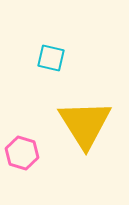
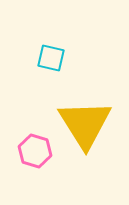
pink hexagon: moved 13 px right, 2 px up
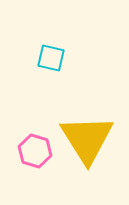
yellow triangle: moved 2 px right, 15 px down
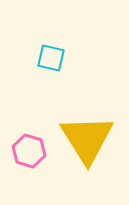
pink hexagon: moved 6 px left
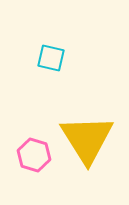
pink hexagon: moved 5 px right, 4 px down
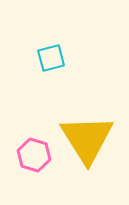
cyan square: rotated 28 degrees counterclockwise
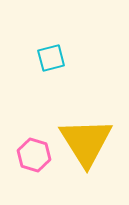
yellow triangle: moved 1 px left, 3 px down
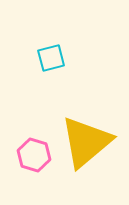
yellow triangle: rotated 22 degrees clockwise
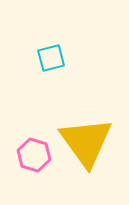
yellow triangle: rotated 26 degrees counterclockwise
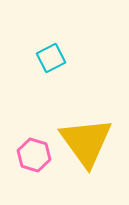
cyan square: rotated 12 degrees counterclockwise
